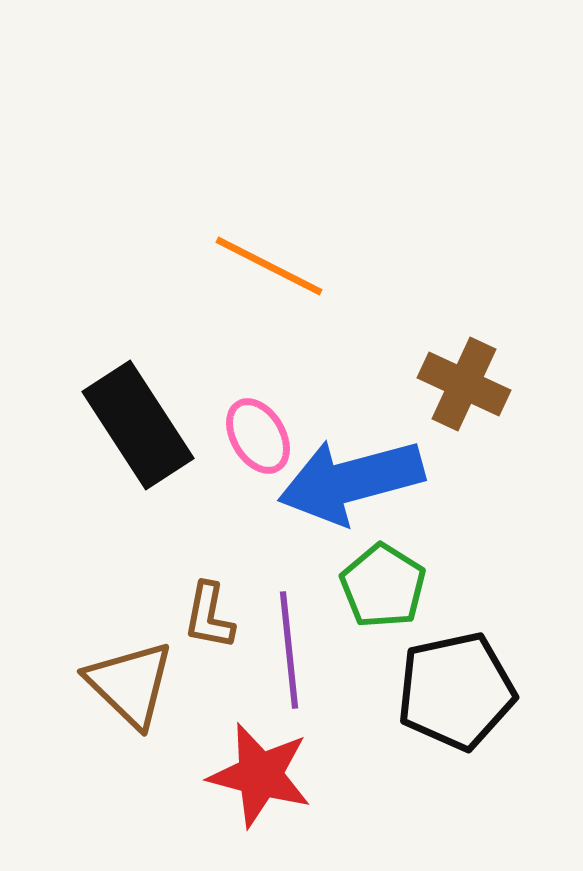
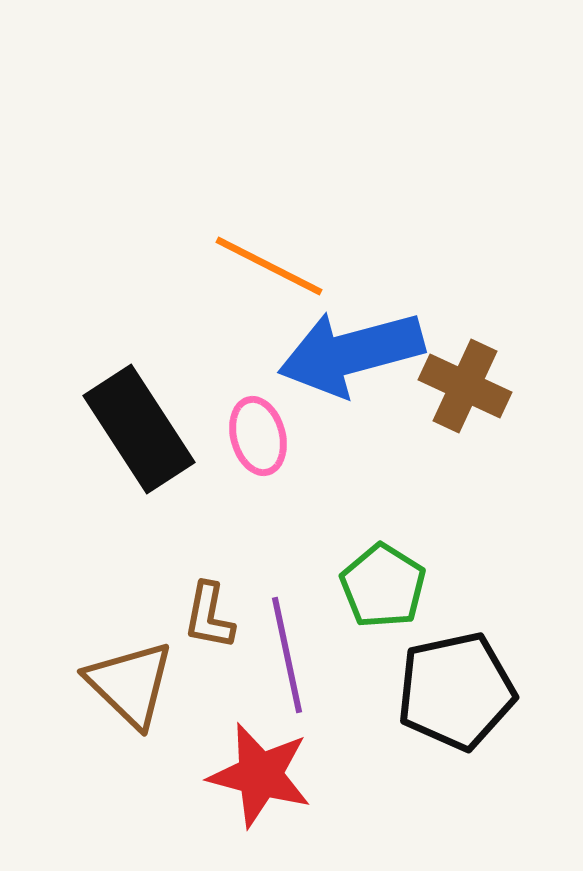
brown cross: moved 1 px right, 2 px down
black rectangle: moved 1 px right, 4 px down
pink ellipse: rotated 16 degrees clockwise
blue arrow: moved 128 px up
purple line: moved 2 px left, 5 px down; rotated 6 degrees counterclockwise
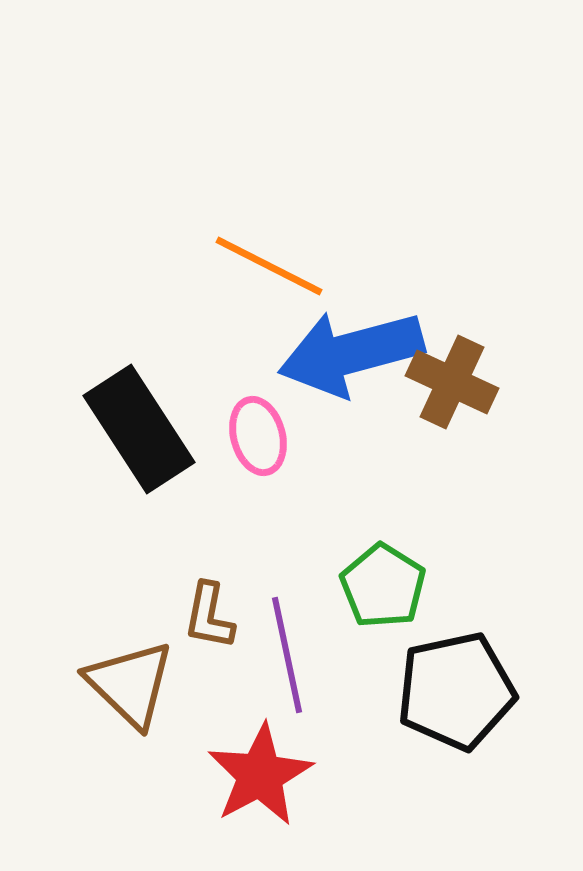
brown cross: moved 13 px left, 4 px up
red star: rotated 29 degrees clockwise
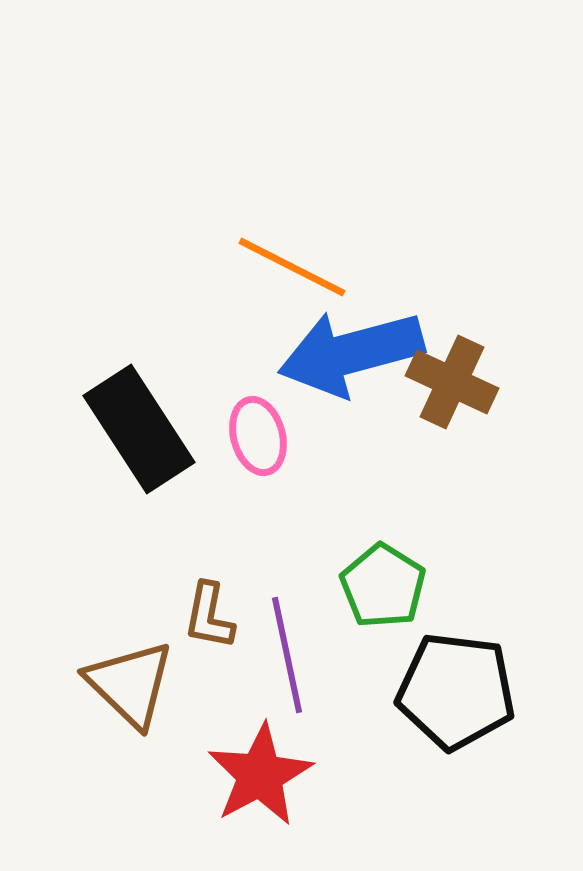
orange line: moved 23 px right, 1 px down
black pentagon: rotated 19 degrees clockwise
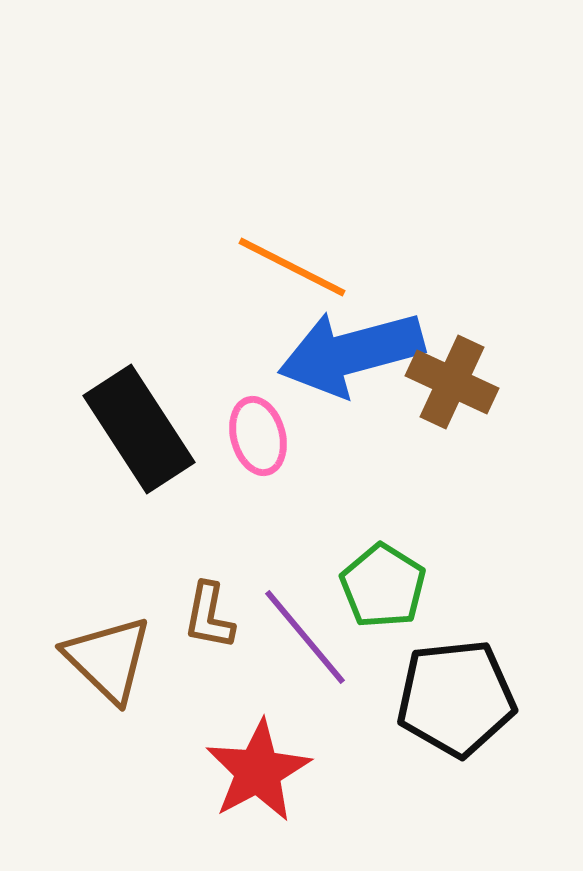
purple line: moved 18 px right, 18 px up; rotated 28 degrees counterclockwise
brown triangle: moved 22 px left, 25 px up
black pentagon: moved 7 px down; rotated 13 degrees counterclockwise
red star: moved 2 px left, 4 px up
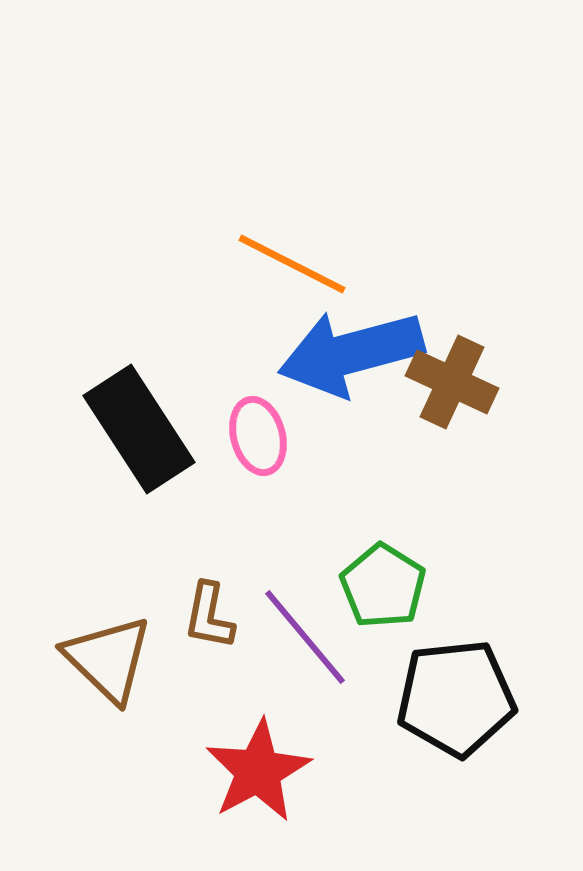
orange line: moved 3 px up
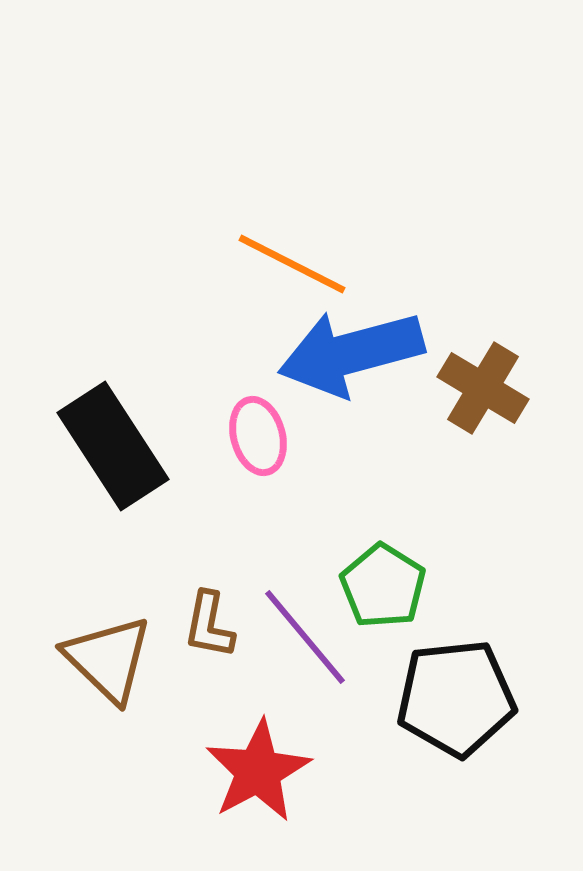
brown cross: moved 31 px right, 6 px down; rotated 6 degrees clockwise
black rectangle: moved 26 px left, 17 px down
brown L-shape: moved 9 px down
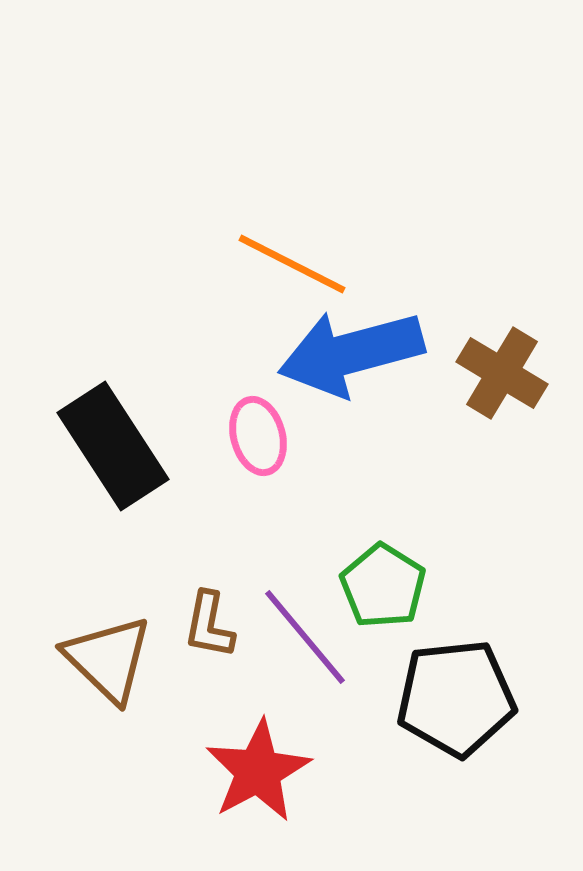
brown cross: moved 19 px right, 15 px up
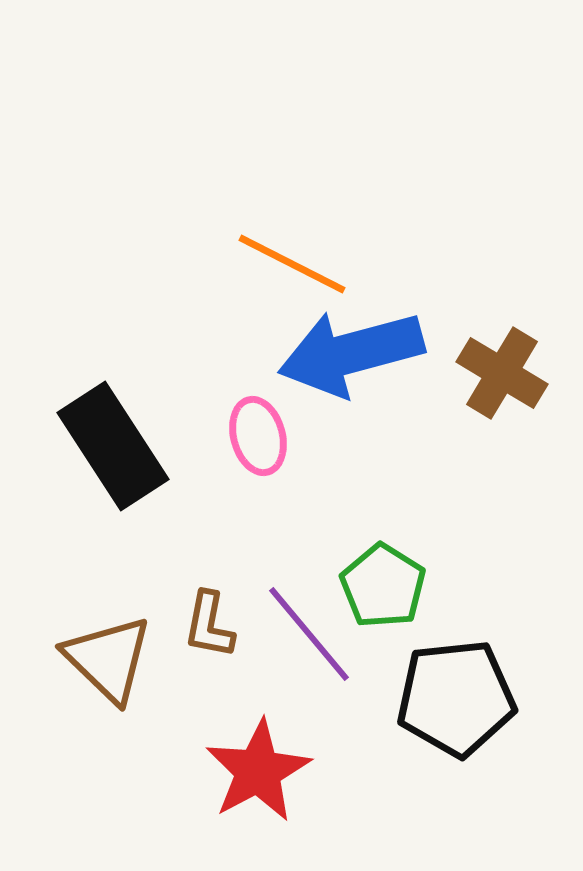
purple line: moved 4 px right, 3 px up
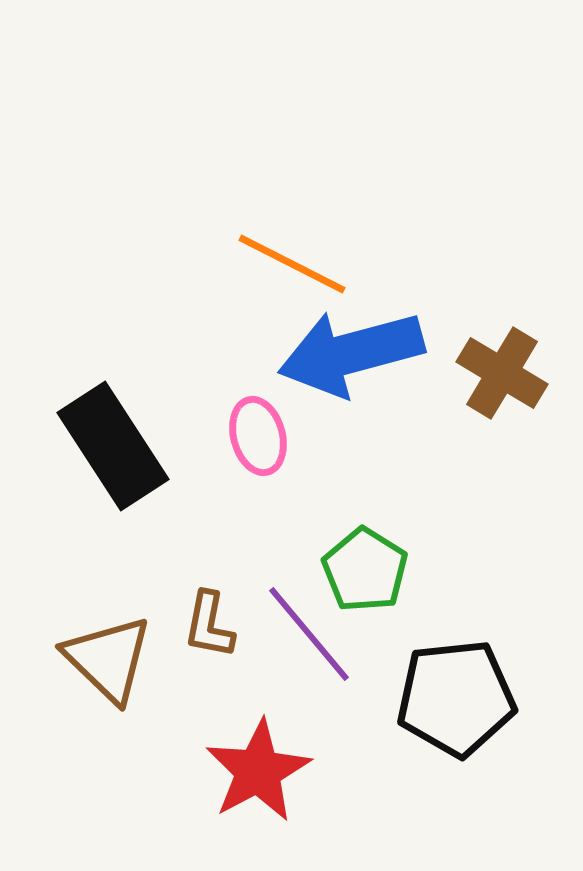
green pentagon: moved 18 px left, 16 px up
